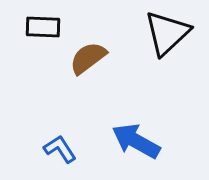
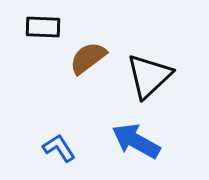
black triangle: moved 18 px left, 43 px down
blue L-shape: moved 1 px left, 1 px up
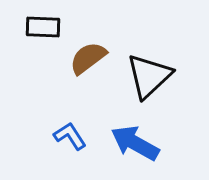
blue arrow: moved 1 px left, 2 px down
blue L-shape: moved 11 px right, 12 px up
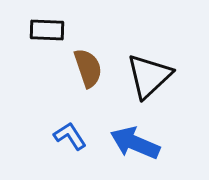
black rectangle: moved 4 px right, 3 px down
brown semicircle: moved 10 px down; rotated 108 degrees clockwise
blue arrow: rotated 6 degrees counterclockwise
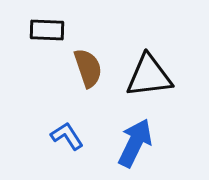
black triangle: rotated 36 degrees clockwise
blue L-shape: moved 3 px left
blue arrow: rotated 93 degrees clockwise
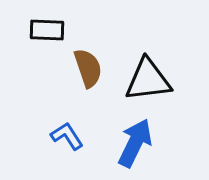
black triangle: moved 1 px left, 4 px down
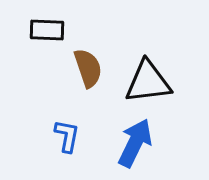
black triangle: moved 2 px down
blue L-shape: rotated 44 degrees clockwise
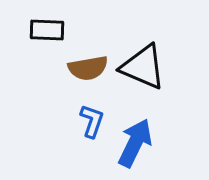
brown semicircle: rotated 99 degrees clockwise
black triangle: moved 5 px left, 15 px up; rotated 30 degrees clockwise
blue L-shape: moved 25 px right, 15 px up; rotated 8 degrees clockwise
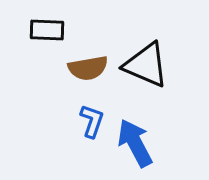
black triangle: moved 3 px right, 2 px up
blue arrow: rotated 54 degrees counterclockwise
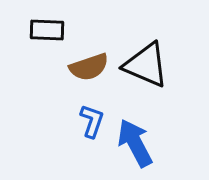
brown semicircle: moved 1 px right, 1 px up; rotated 9 degrees counterclockwise
